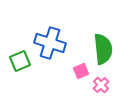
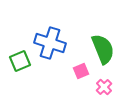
green semicircle: rotated 16 degrees counterclockwise
pink cross: moved 3 px right, 2 px down
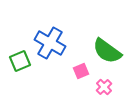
blue cross: rotated 12 degrees clockwise
green semicircle: moved 4 px right, 2 px down; rotated 148 degrees clockwise
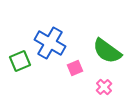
pink square: moved 6 px left, 3 px up
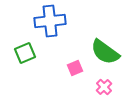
blue cross: moved 22 px up; rotated 36 degrees counterclockwise
green semicircle: moved 2 px left, 1 px down
green square: moved 5 px right, 8 px up
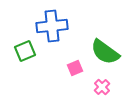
blue cross: moved 2 px right, 5 px down
green square: moved 2 px up
pink cross: moved 2 px left
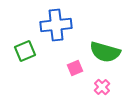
blue cross: moved 4 px right, 1 px up
green semicircle: rotated 20 degrees counterclockwise
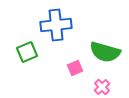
green square: moved 2 px right, 1 px down
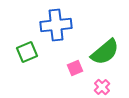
green semicircle: rotated 56 degrees counterclockwise
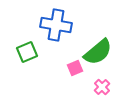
blue cross: rotated 16 degrees clockwise
green semicircle: moved 7 px left
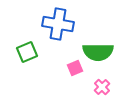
blue cross: moved 2 px right, 1 px up
green semicircle: rotated 40 degrees clockwise
